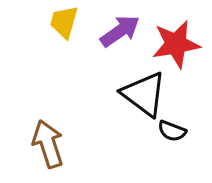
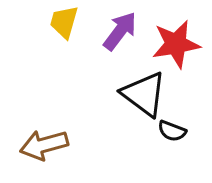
purple arrow: rotated 18 degrees counterclockwise
brown arrow: moved 4 px left, 1 px down; rotated 87 degrees counterclockwise
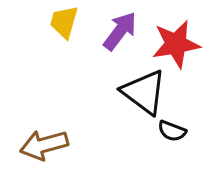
black triangle: moved 2 px up
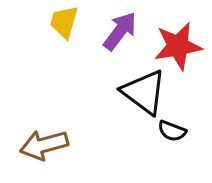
red star: moved 2 px right, 2 px down
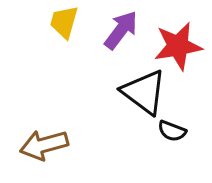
purple arrow: moved 1 px right, 1 px up
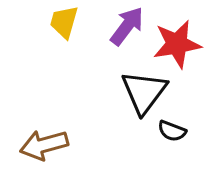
purple arrow: moved 6 px right, 4 px up
red star: moved 1 px left, 2 px up
black triangle: rotated 30 degrees clockwise
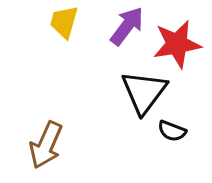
brown arrow: moved 2 px right; rotated 51 degrees counterclockwise
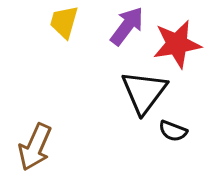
black semicircle: moved 1 px right
brown arrow: moved 11 px left, 2 px down
